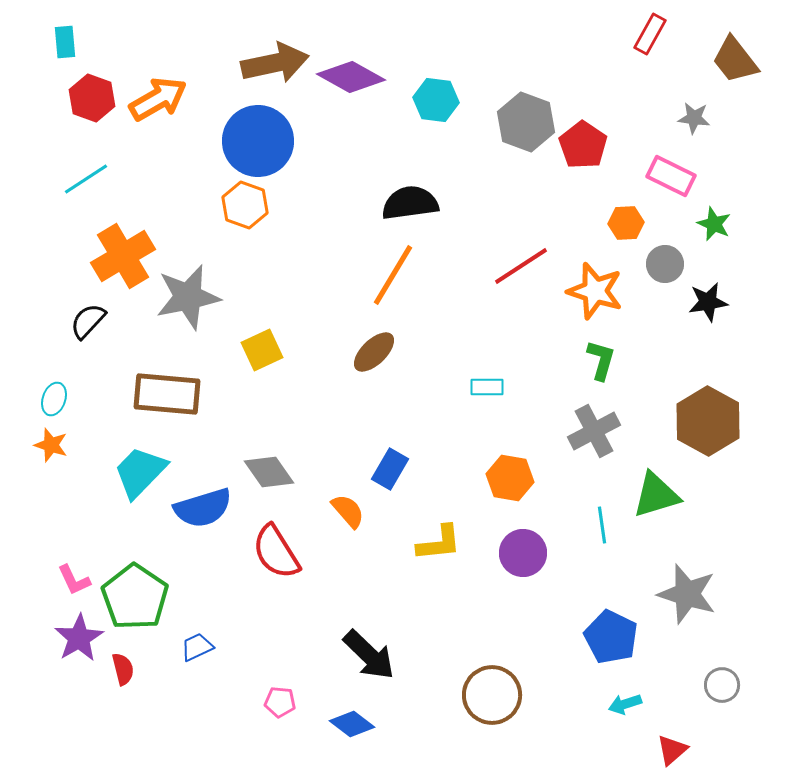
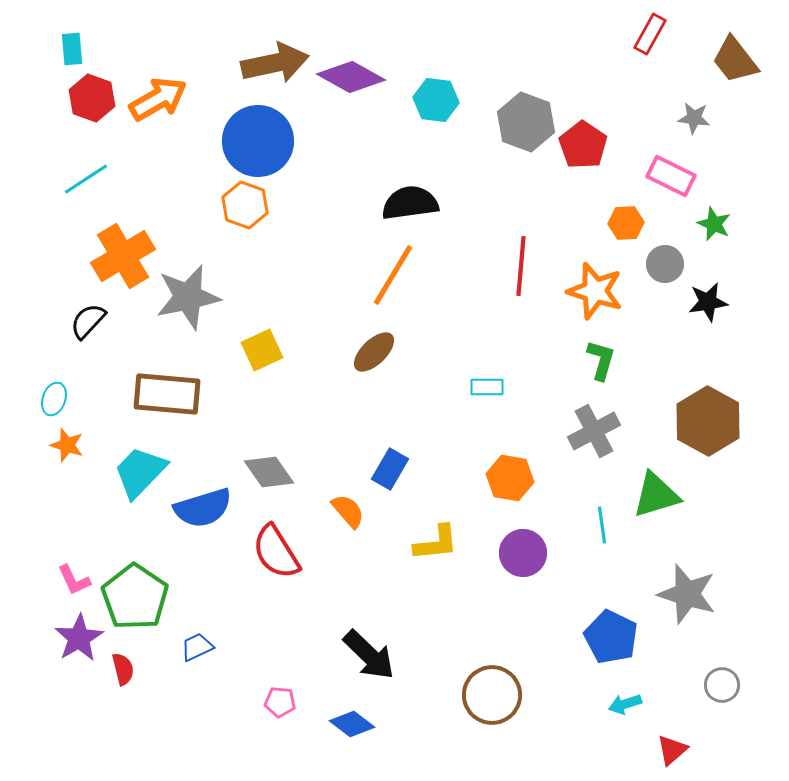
cyan rectangle at (65, 42): moved 7 px right, 7 px down
red line at (521, 266): rotated 52 degrees counterclockwise
orange star at (51, 445): moved 16 px right
yellow L-shape at (439, 543): moved 3 px left
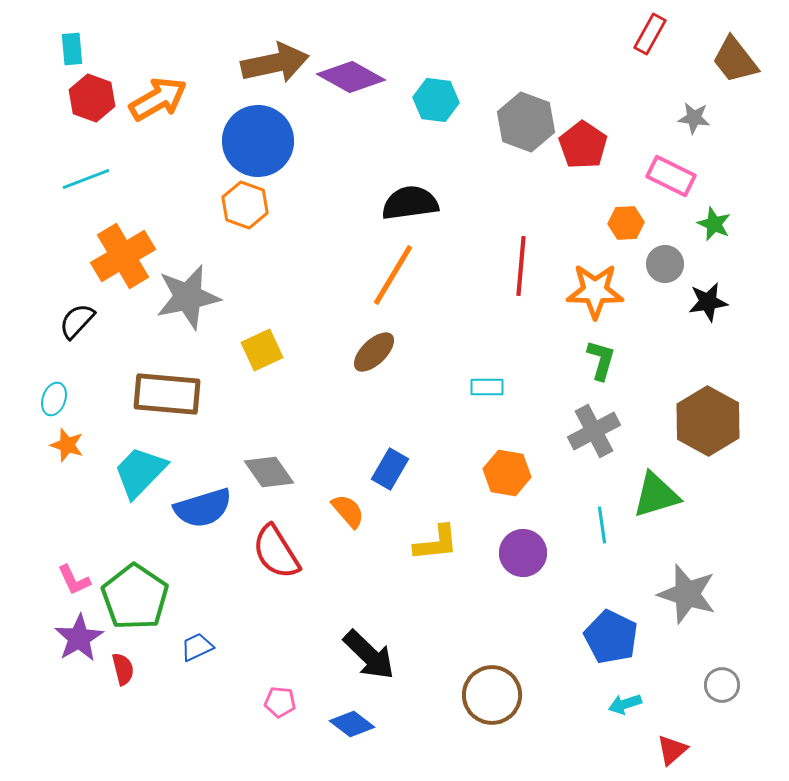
cyan line at (86, 179): rotated 12 degrees clockwise
orange star at (595, 291): rotated 16 degrees counterclockwise
black semicircle at (88, 321): moved 11 px left
orange hexagon at (510, 478): moved 3 px left, 5 px up
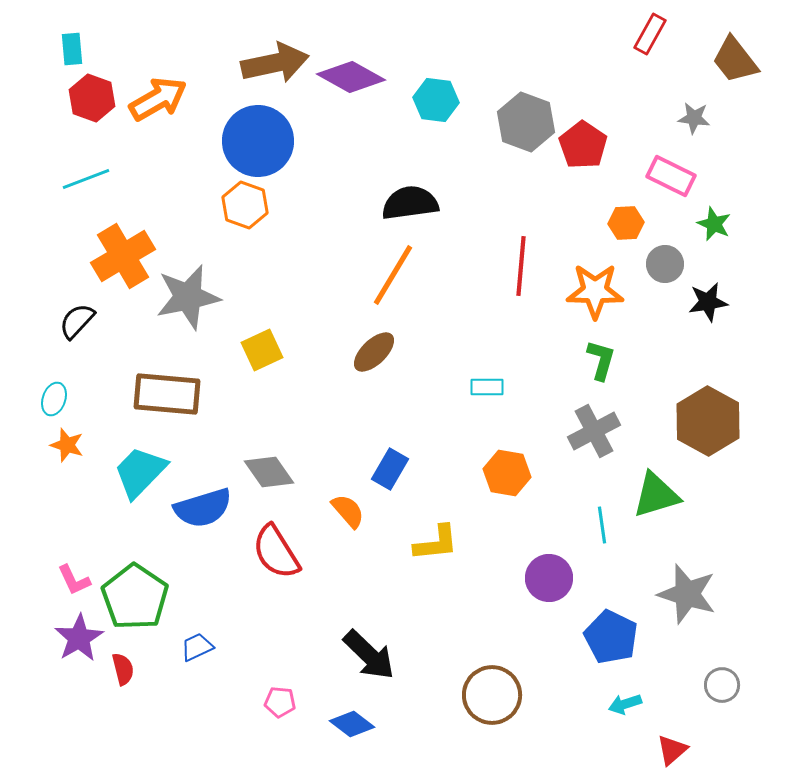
purple circle at (523, 553): moved 26 px right, 25 px down
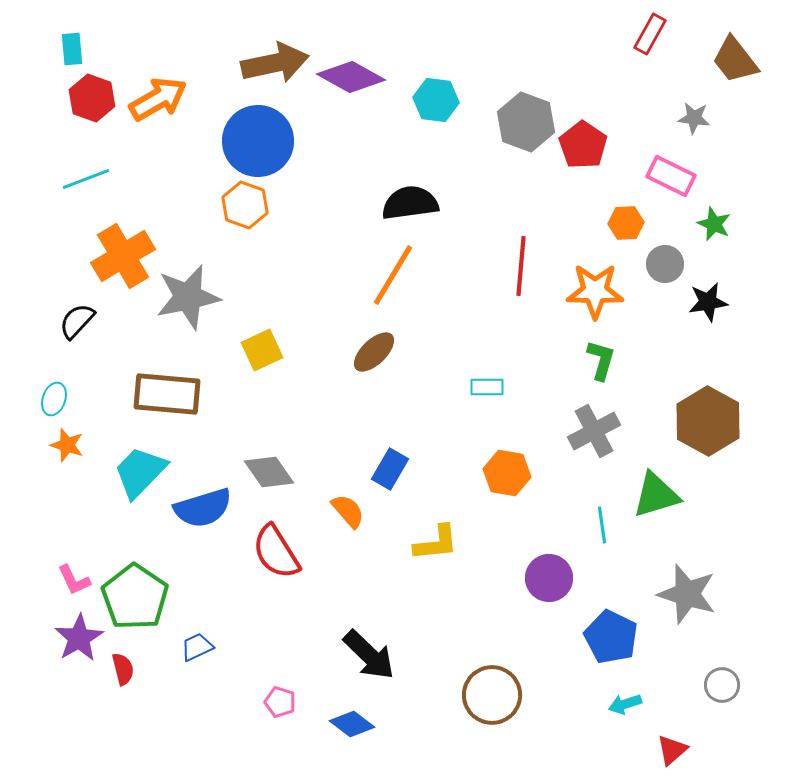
pink pentagon at (280, 702): rotated 12 degrees clockwise
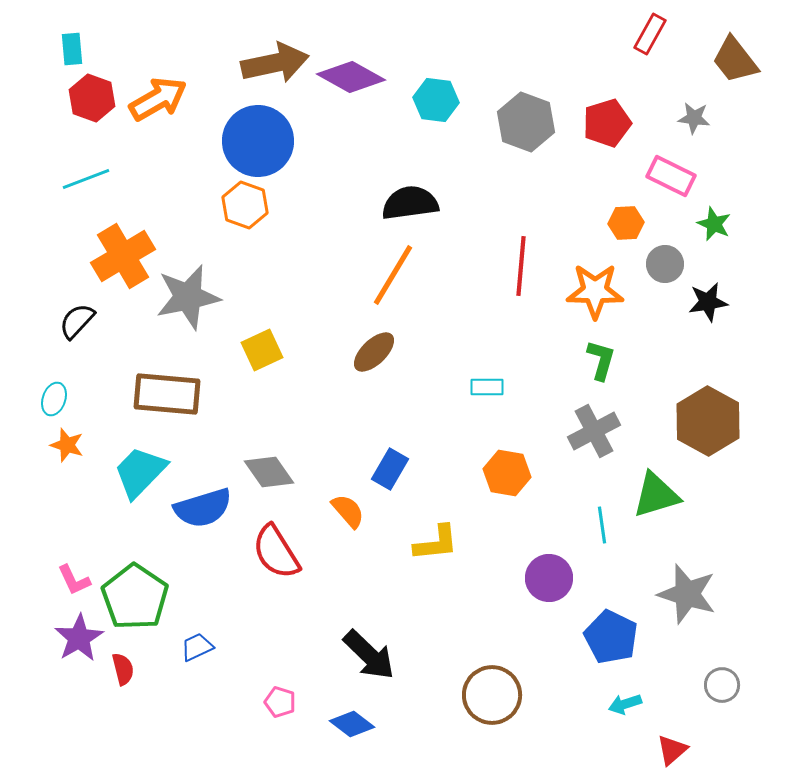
red pentagon at (583, 145): moved 24 px right, 22 px up; rotated 21 degrees clockwise
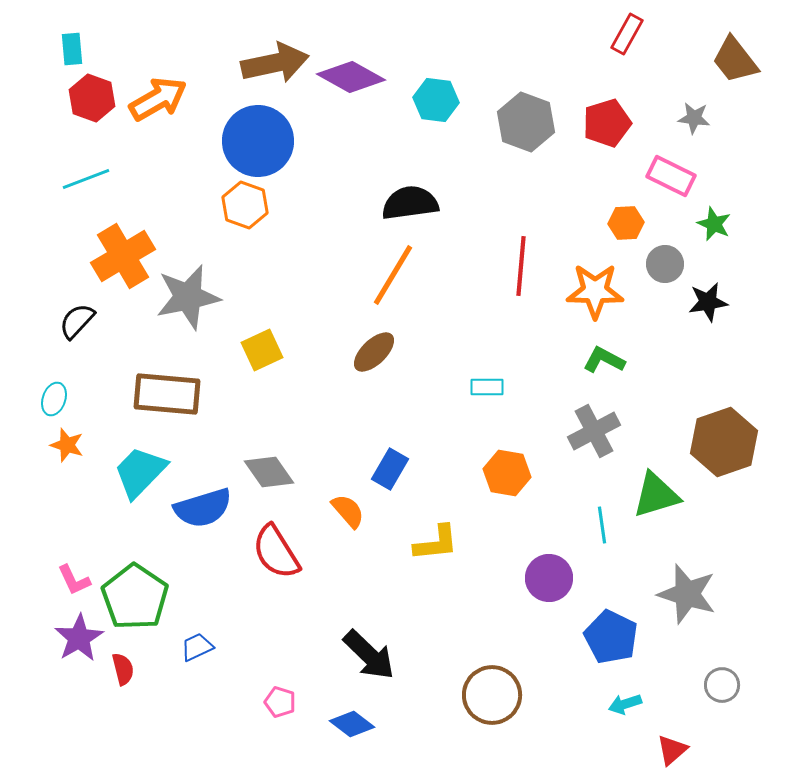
red rectangle at (650, 34): moved 23 px left
green L-shape at (601, 360): moved 3 px right; rotated 78 degrees counterclockwise
brown hexagon at (708, 421): moved 16 px right, 21 px down; rotated 12 degrees clockwise
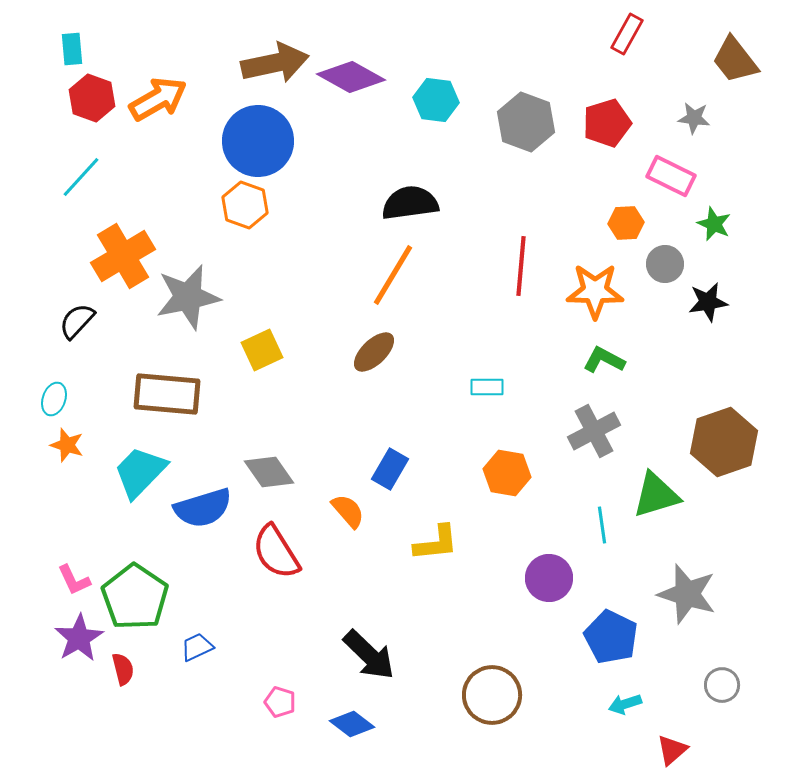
cyan line at (86, 179): moved 5 px left, 2 px up; rotated 27 degrees counterclockwise
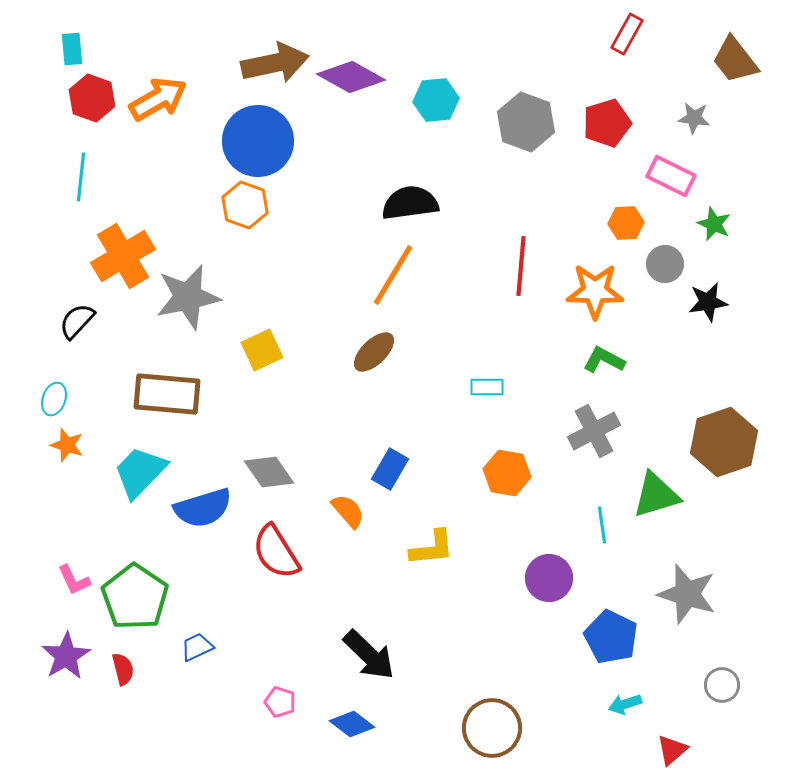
cyan hexagon at (436, 100): rotated 12 degrees counterclockwise
cyan line at (81, 177): rotated 36 degrees counterclockwise
yellow L-shape at (436, 543): moved 4 px left, 5 px down
purple star at (79, 638): moved 13 px left, 18 px down
brown circle at (492, 695): moved 33 px down
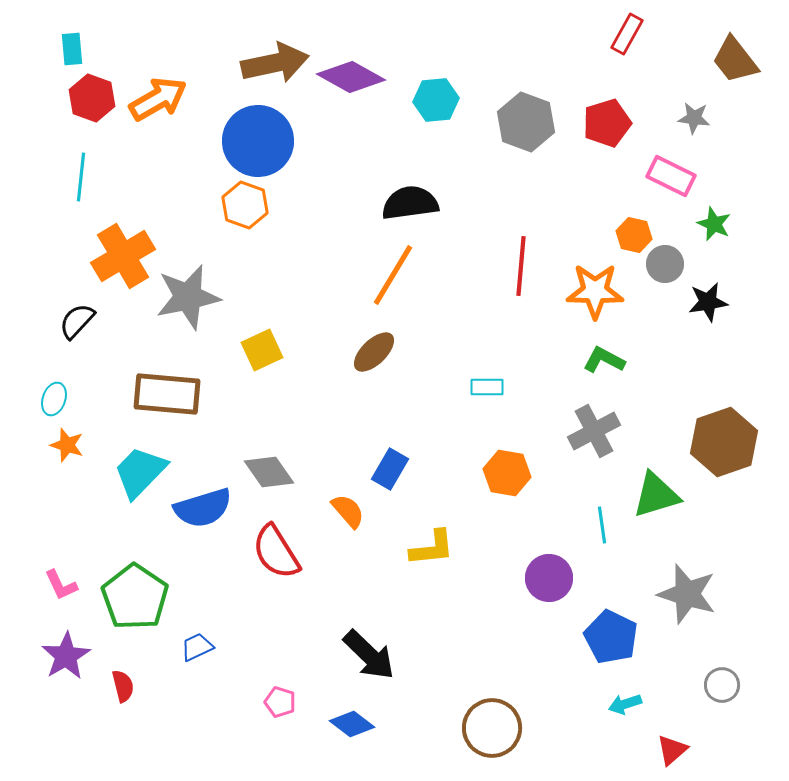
orange hexagon at (626, 223): moved 8 px right, 12 px down; rotated 16 degrees clockwise
pink L-shape at (74, 580): moved 13 px left, 5 px down
red semicircle at (123, 669): moved 17 px down
